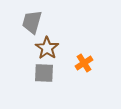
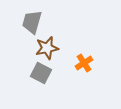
brown star: rotated 25 degrees clockwise
gray square: moved 3 px left; rotated 25 degrees clockwise
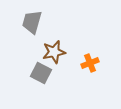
brown star: moved 7 px right, 4 px down
orange cross: moved 6 px right; rotated 12 degrees clockwise
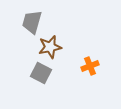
brown star: moved 4 px left, 5 px up
orange cross: moved 3 px down
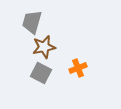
brown star: moved 6 px left
orange cross: moved 12 px left, 2 px down
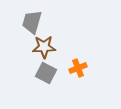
brown star: rotated 10 degrees clockwise
gray square: moved 5 px right
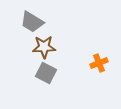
gray trapezoid: rotated 75 degrees counterclockwise
orange cross: moved 21 px right, 5 px up
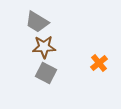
gray trapezoid: moved 5 px right
orange cross: rotated 18 degrees counterclockwise
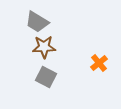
gray square: moved 4 px down
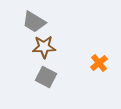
gray trapezoid: moved 3 px left
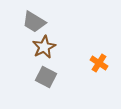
brown star: rotated 25 degrees counterclockwise
orange cross: rotated 18 degrees counterclockwise
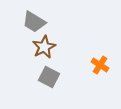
orange cross: moved 1 px right, 2 px down
gray square: moved 3 px right
